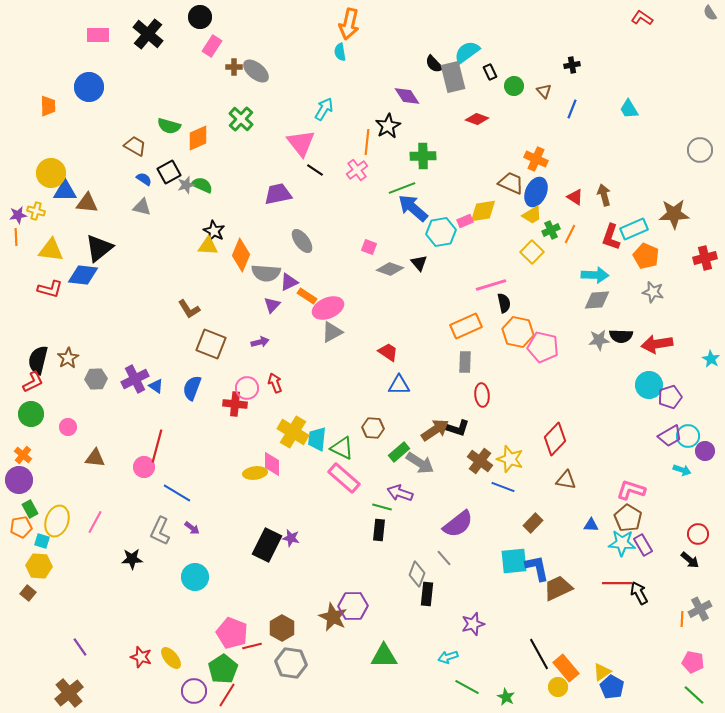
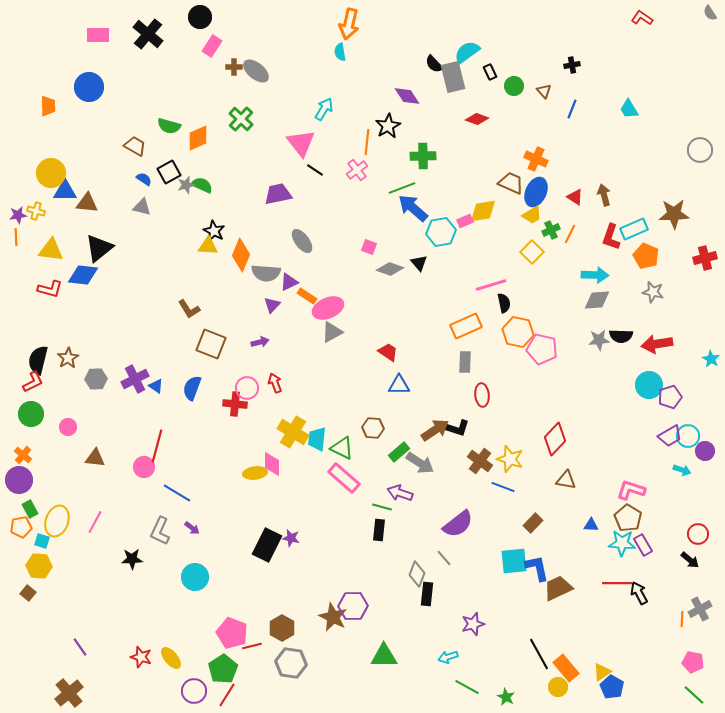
pink pentagon at (543, 347): moved 1 px left, 2 px down
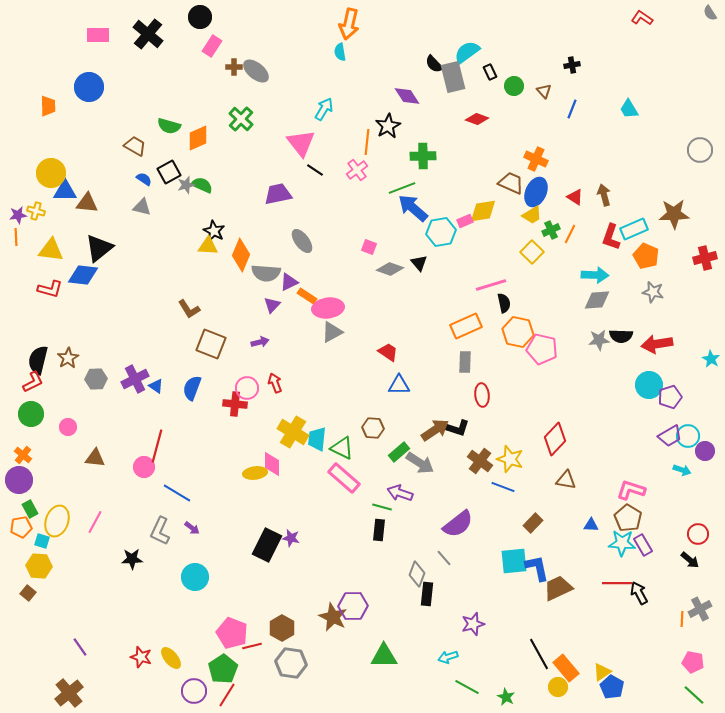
pink ellipse at (328, 308): rotated 16 degrees clockwise
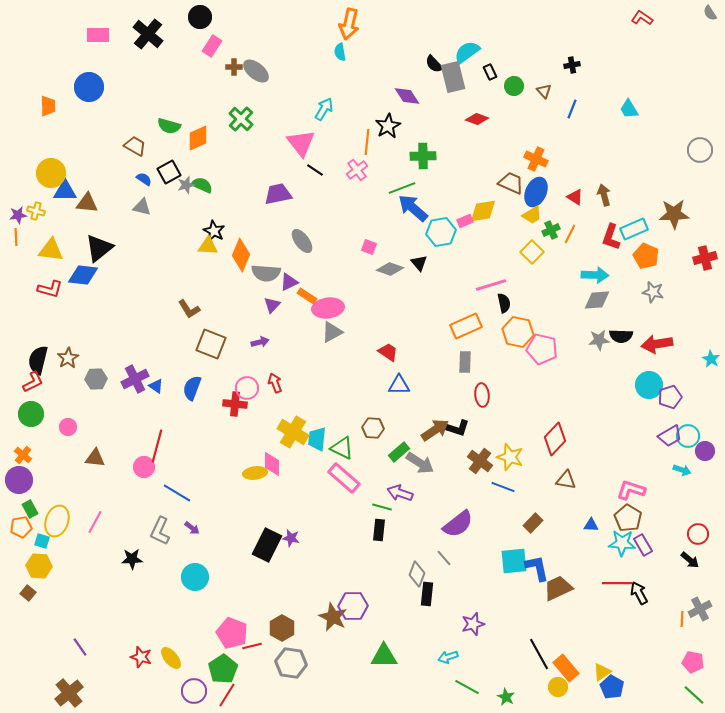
yellow star at (510, 459): moved 2 px up
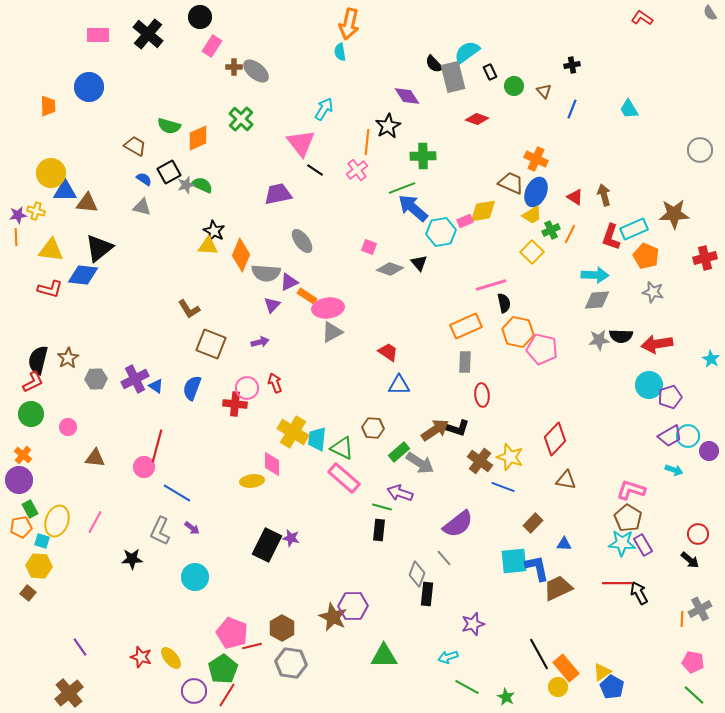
purple circle at (705, 451): moved 4 px right
cyan arrow at (682, 470): moved 8 px left
yellow ellipse at (255, 473): moved 3 px left, 8 px down
blue triangle at (591, 525): moved 27 px left, 19 px down
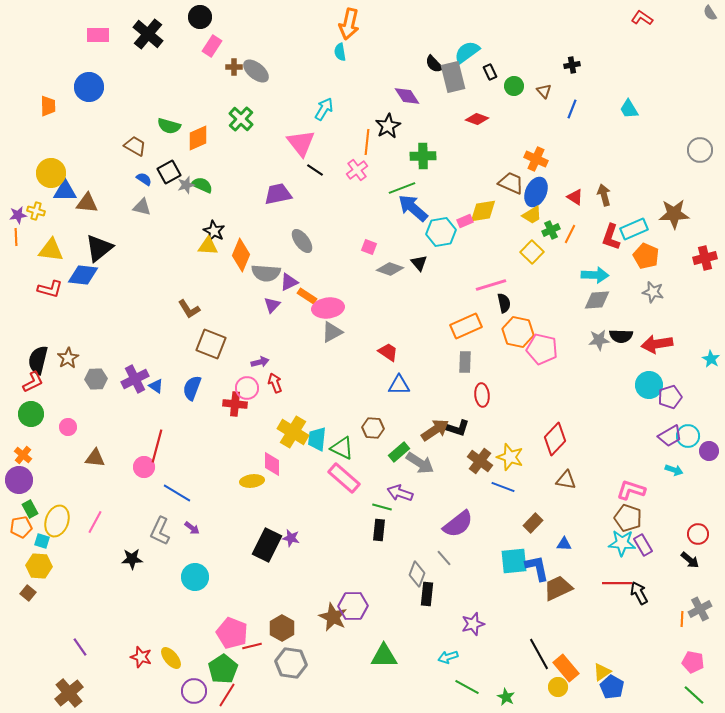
purple arrow at (260, 342): moved 20 px down
brown pentagon at (628, 518): rotated 12 degrees counterclockwise
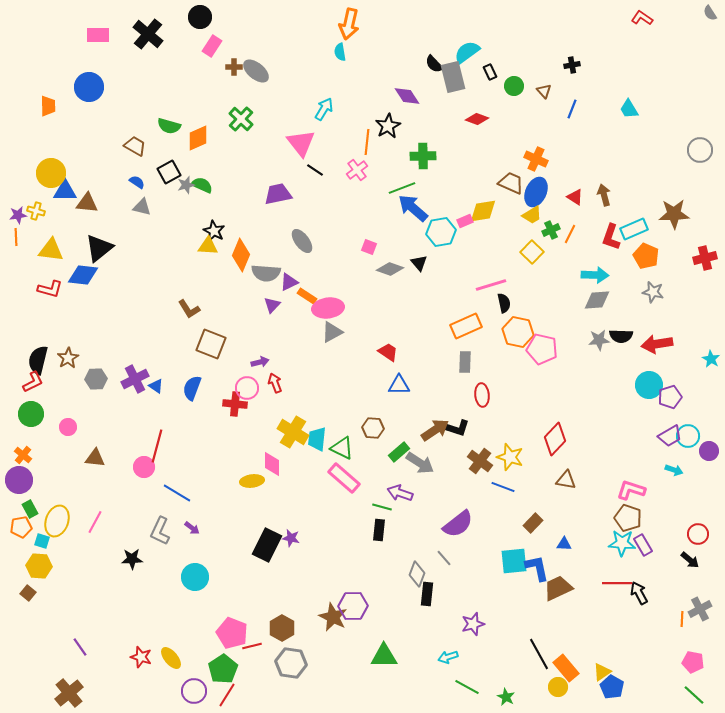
blue semicircle at (144, 179): moved 7 px left, 3 px down
